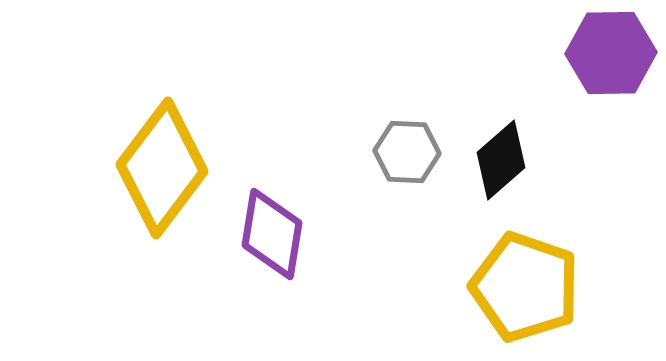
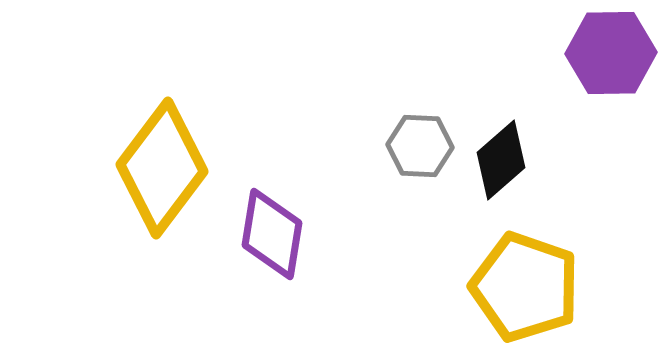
gray hexagon: moved 13 px right, 6 px up
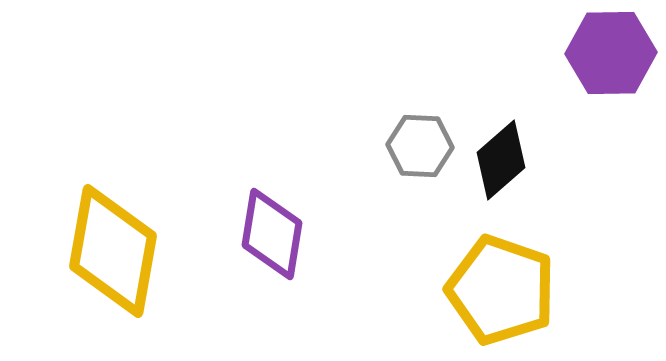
yellow diamond: moved 49 px left, 83 px down; rotated 27 degrees counterclockwise
yellow pentagon: moved 24 px left, 3 px down
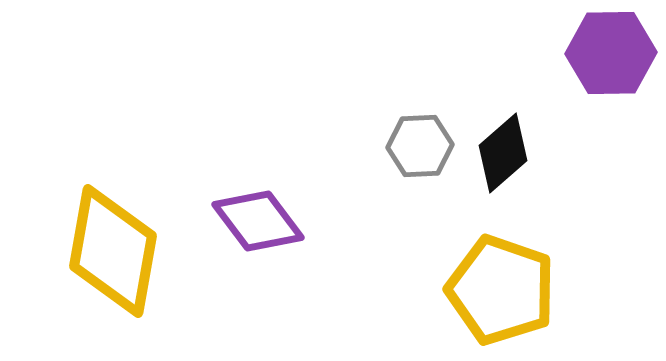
gray hexagon: rotated 6 degrees counterclockwise
black diamond: moved 2 px right, 7 px up
purple diamond: moved 14 px left, 13 px up; rotated 46 degrees counterclockwise
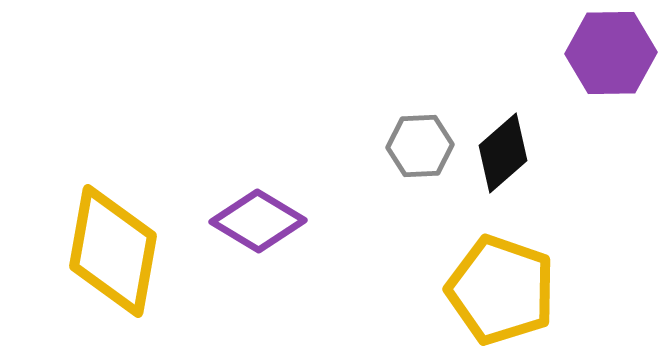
purple diamond: rotated 22 degrees counterclockwise
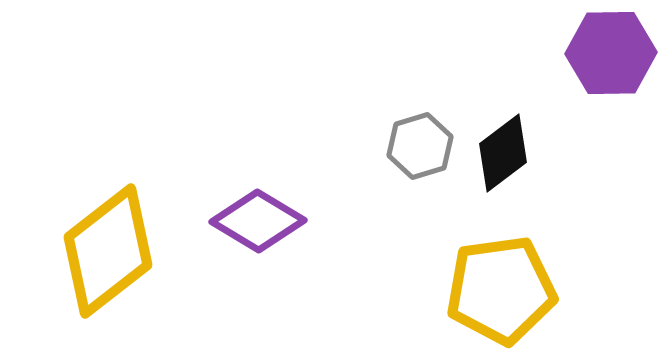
gray hexagon: rotated 14 degrees counterclockwise
black diamond: rotated 4 degrees clockwise
yellow diamond: moved 5 px left; rotated 42 degrees clockwise
yellow pentagon: rotated 27 degrees counterclockwise
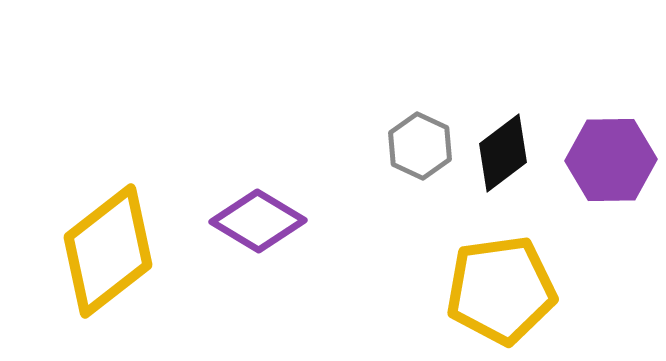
purple hexagon: moved 107 px down
gray hexagon: rotated 18 degrees counterclockwise
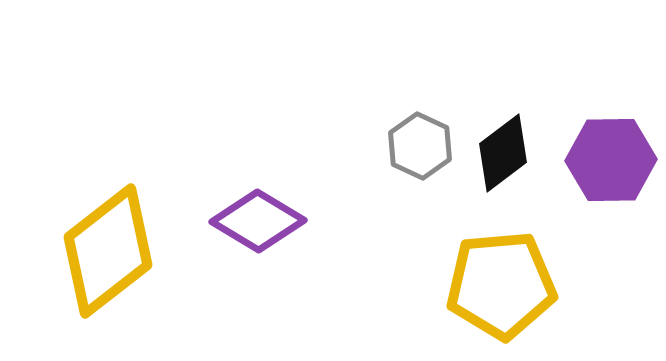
yellow pentagon: moved 5 px up; rotated 3 degrees clockwise
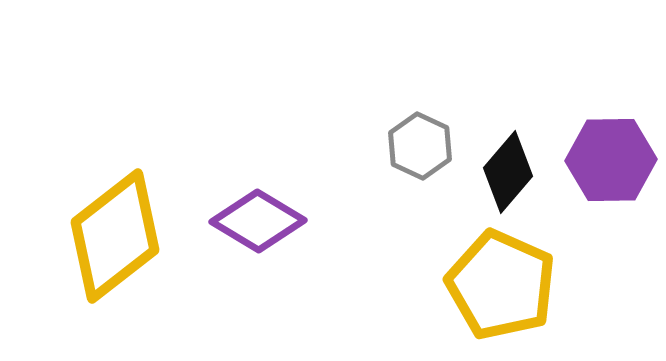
black diamond: moved 5 px right, 19 px down; rotated 12 degrees counterclockwise
yellow diamond: moved 7 px right, 15 px up
yellow pentagon: rotated 29 degrees clockwise
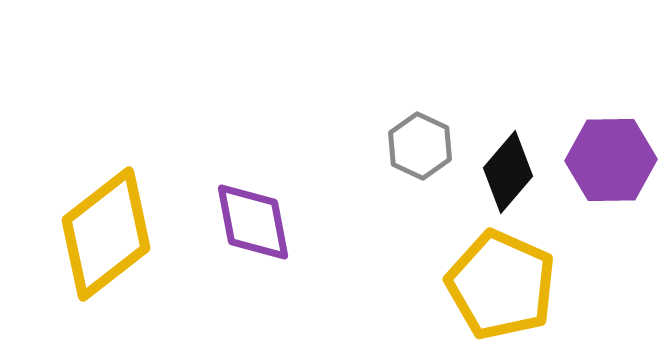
purple diamond: moved 5 px left, 1 px down; rotated 48 degrees clockwise
yellow diamond: moved 9 px left, 2 px up
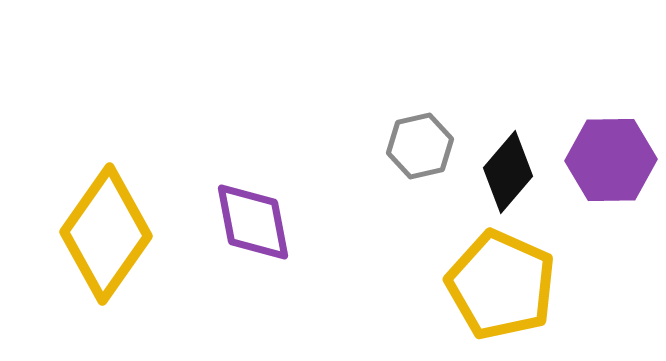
gray hexagon: rotated 22 degrees clockwise
yellow diamond: rotated 17 degrees counterclockwise
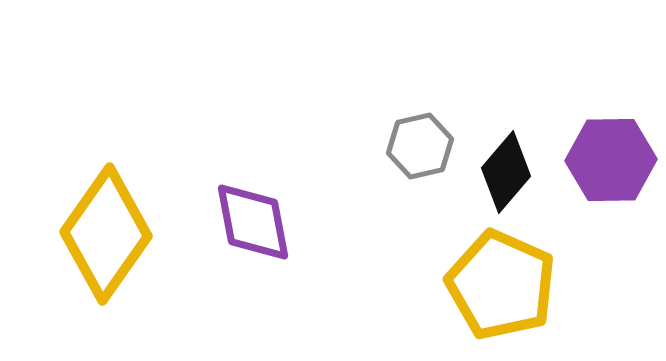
black diamond: moved 2 px left
